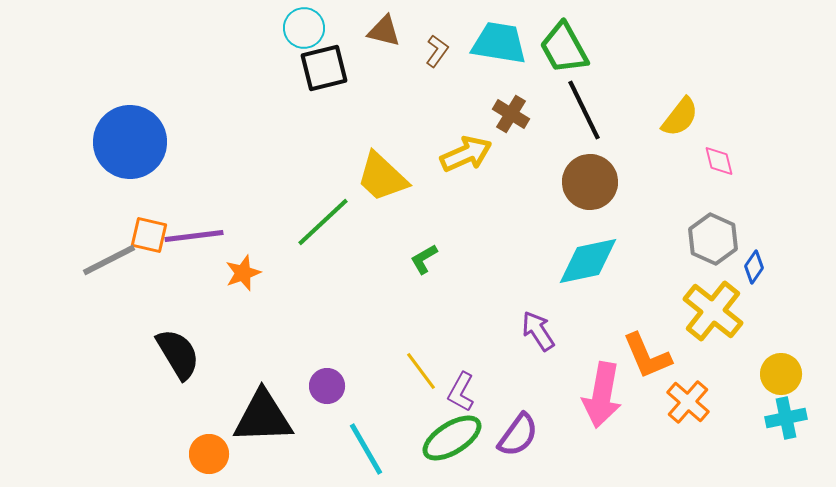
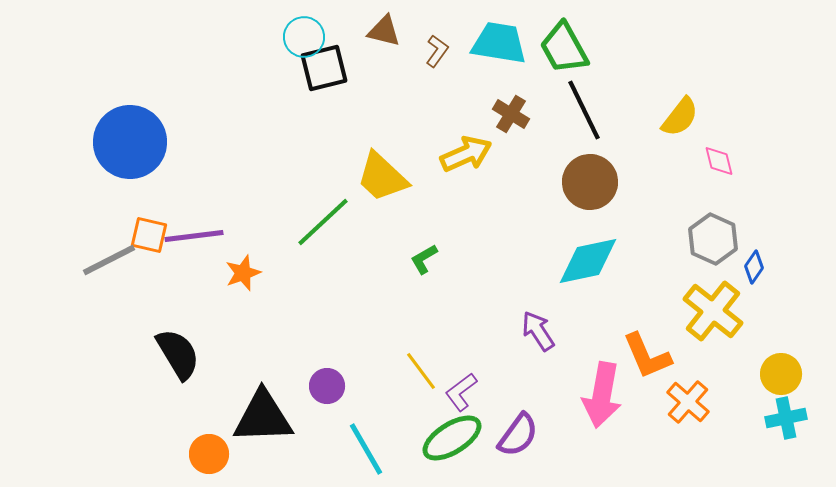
cyan circle: moved 9 px down
purple L-shape: rotated 24 degrees clockwise
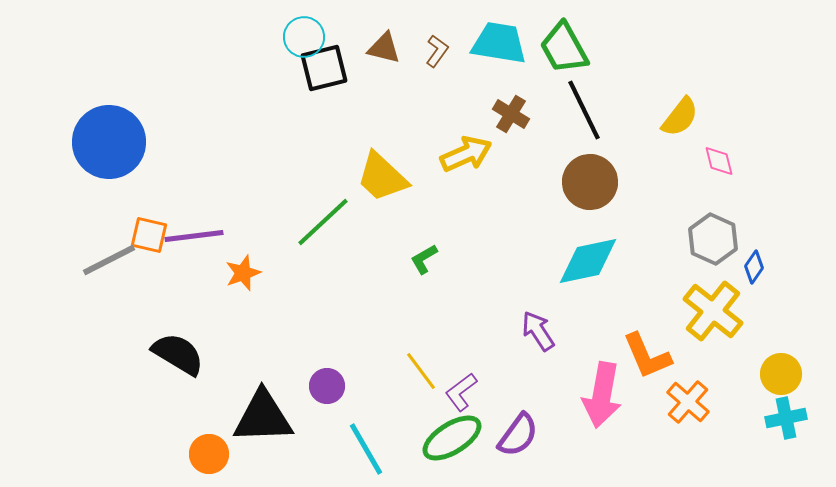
brown triangle: moved 17 px down
blue circle: moved 21 px left
black semicircle: rotated 28 degrees counterclockwise
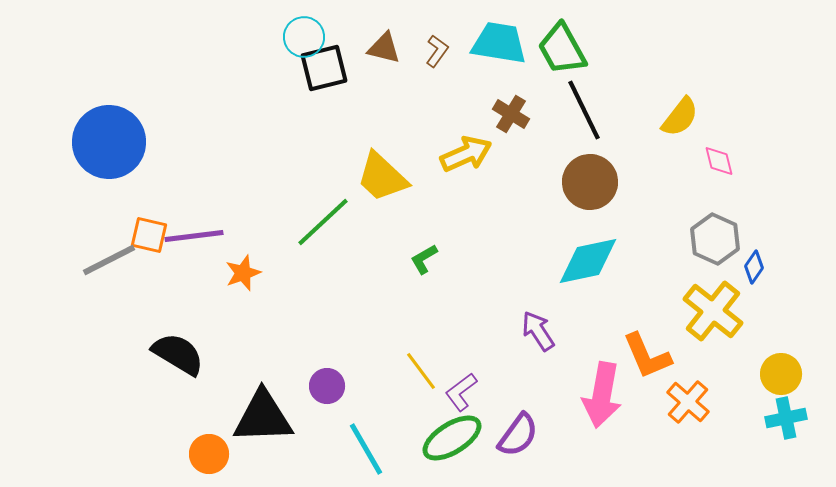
green trapezoid: moved 2 px left, 1 px down
gray hexagon: moved 2 px right
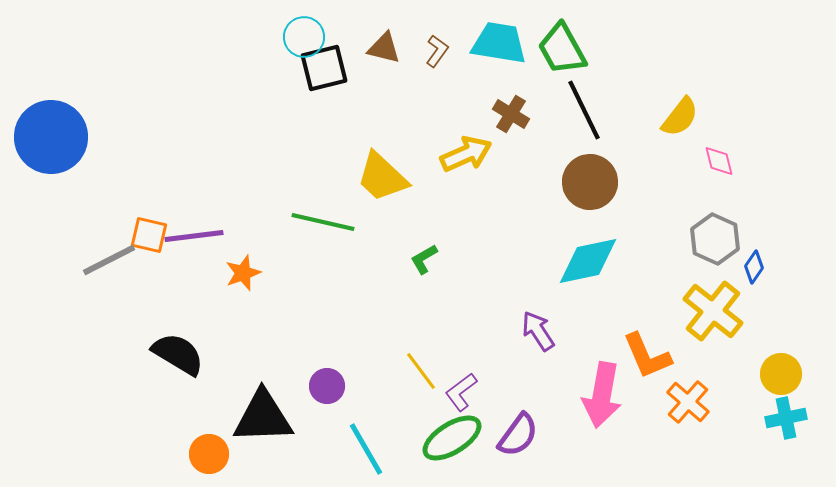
blue circle: moved 58 px left, 5 px up
green line: rotated 56 degrees clockwise
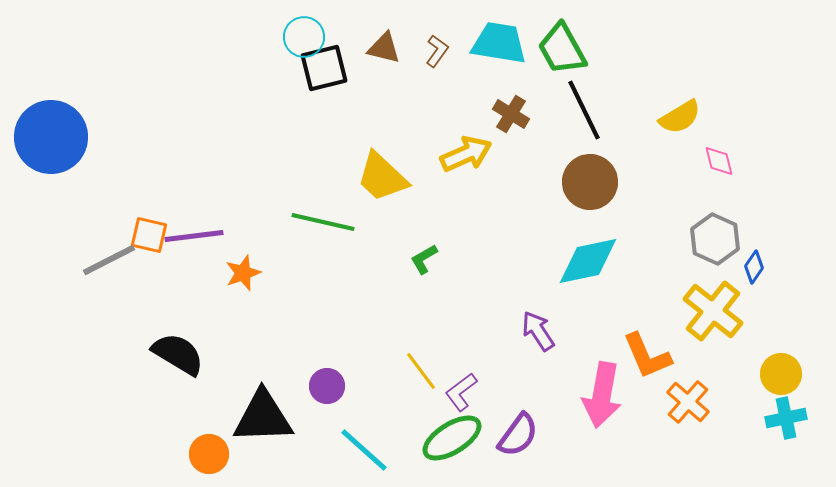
yellow semicircle: rotated 21 degrees clockwise
cyan line: moved 2 px left, 1 px down; rotated 18 degrees counterclockwise
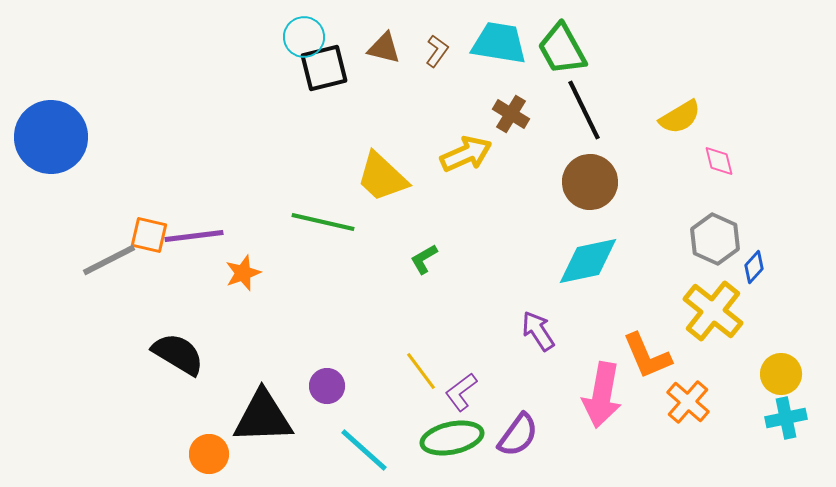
blue diamond: rotated 8 degrees clockwise
green ellipse: rotated 20 degrees clockwise
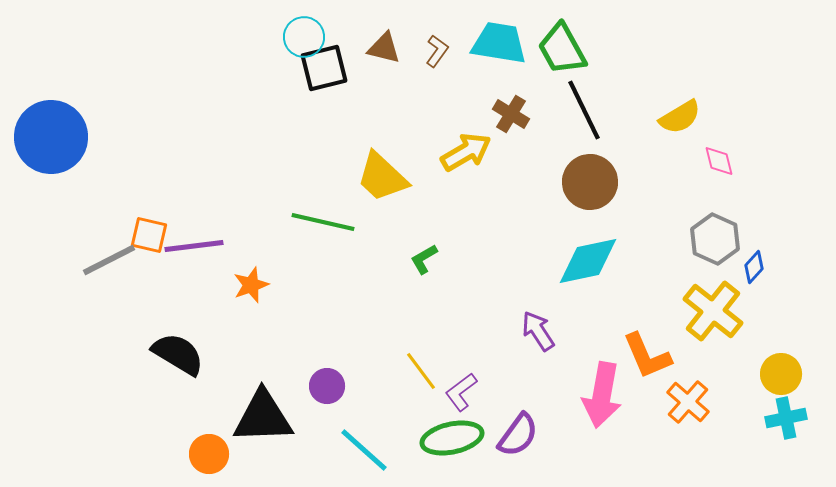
yellow arrow: moved 2 px up; rotated 6 degrees counterclockwise
purple line: moved 10 px down
orange star: moved 8 px right, 12 px down
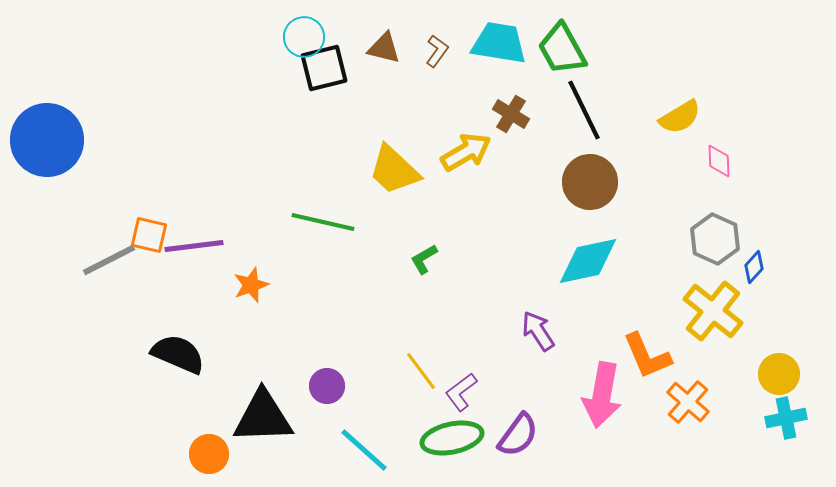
blue circle: moved 4 px left, 3 px down
pink diamond: rotated 12 degrees clockwise
yellow trapezoid: moved 12 px right, 7 px up
black semicircle: rotated 8 degrees counterclockwise
yellow circle: moved 2 px left
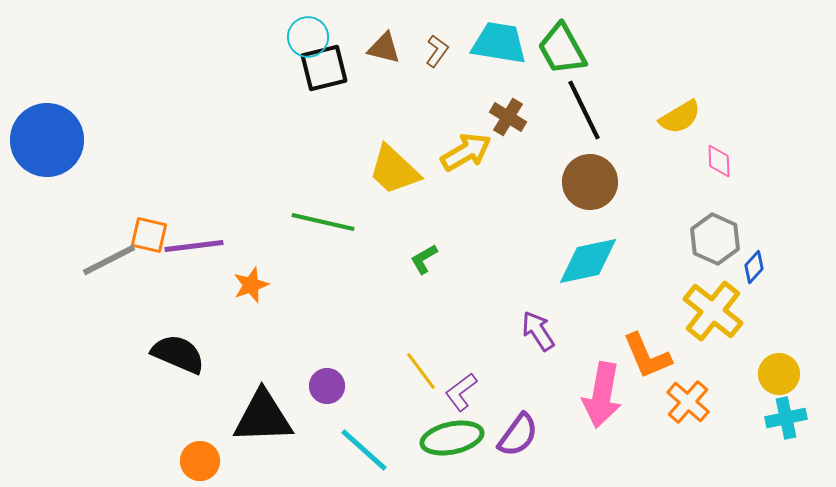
cyan circle: moved 4 px right
brown cross: moved 3 px left, 3 px down
orange circle: moved 9 px left, 7 px down
